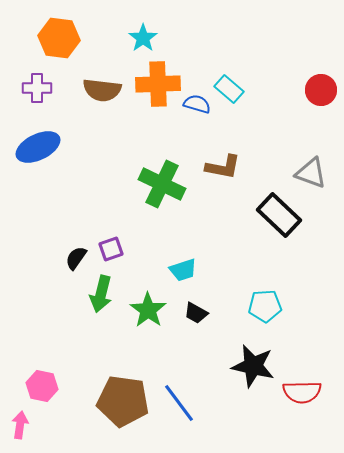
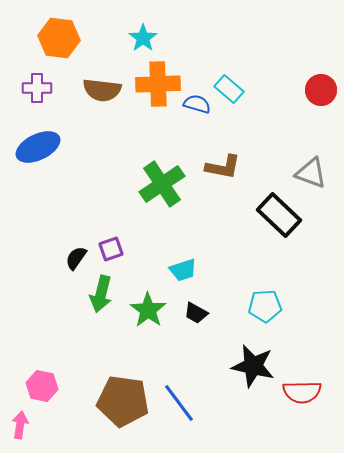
green cross: rotated 30 degrees clockwise
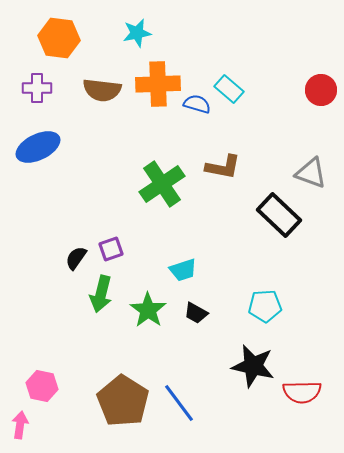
cyan star: moved 6 px left, 5 px up; rotated 24 degrees clockwise
brown pentagon: rotated 24 degrees clockwise
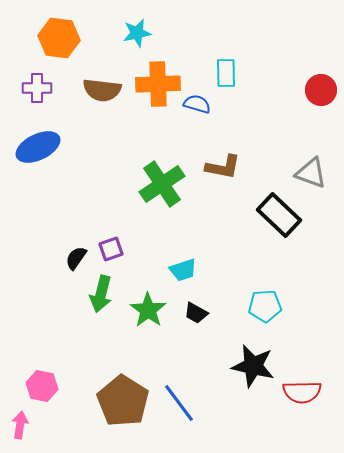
cyan rectangle: moved 3 px left, 16 px up; rotated 48 degrees clockwise
